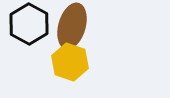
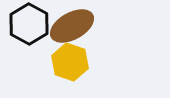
brown ellipse: rotated 45 degrees clockwise
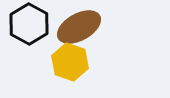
brown ellipse: moved 7 px right, 1 px down
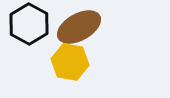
yellow hexagon: rotated 9 degrees counterclockwise
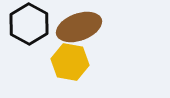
brown ellipse: rotated 9 degrees clockwise
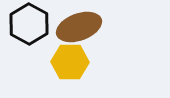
yellow hexagon: rotated 9 degrees counterclockwise
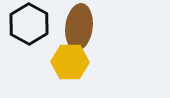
brown ellipse: rotated 63 degrees counterclockwise
